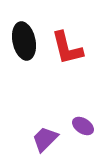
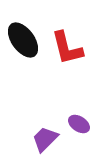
black ellipse: moved 1 px left, 1 px up; rotated 24 degrees counterclockwise
purple ellipse: moved 4 px left, 2 px up
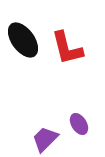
purple ellipse: rotated 25 degrees clockwise
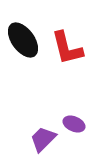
purple ellipse: moved 5 px left; rotated 35 degrees counterclockwise
purple trapezoid: moved 2 px left
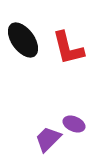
red L-shape: moved 1 px right
purple trapezoid: moved 5 px right
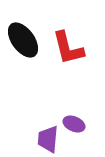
purple trapezoid: rotated 40 degrees counterclockwise
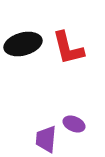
black ellipse: moved 4 px down; rotated 69 degrees counterclockwise
purple trapezoid: moved 2 px left
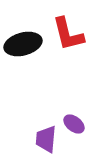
red L-shape: moved 14 px up
purple ellipse: rotated 15 degrees clockwise
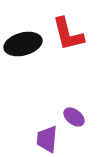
purple ellipse: moved 7 px up
purple trapezoid: moved 1 px right
